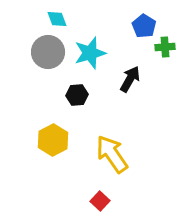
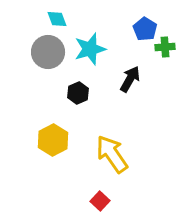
blue pentagon: moved 1 px right, 3 px down
cyan star: moved 4 px up
black hexagon: moved 1 px right, 2 px up; rotated 20 degrees counterclockwise
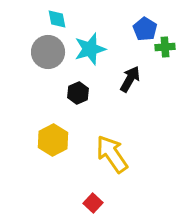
cyan diamond: rotated 10 degrees clockwise
red square: moved 7 px left, 2 px down
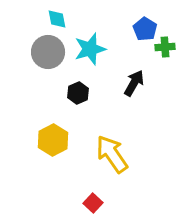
black arrow: moved 4 px right, 4 px down
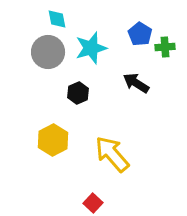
blue pentagon: moved 5 px left, 5 px down
cyan star: moved 1 px right, 1 px up
black arrow: moved 2 px right; rotated 88 degrees counterclockwise
yellow arrow: rotated 6 degrees counterclockwise
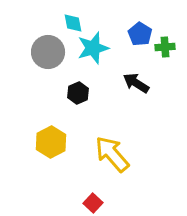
cyan diamond: moved 16 px right, 4 px down
cyan star: moved 2 px right
yellow hexagon: moved 2 px left, 2 px down
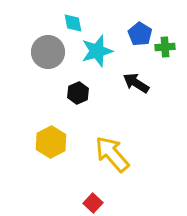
cyan star: moved 4 px right, 3 px down
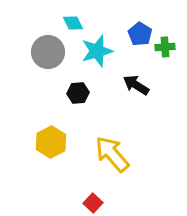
cyan diamond: rotated 15 degrees counterclockwise
black arrow: moved 2 px down
black hexagon: rotated 20 degrees clockwise
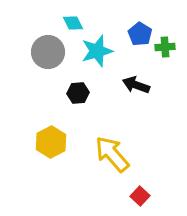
black arrow: rotated 12 degrees counterclockwise
red square: moved 47 px right, 7 px up
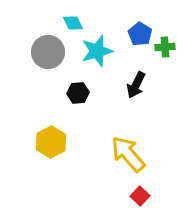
black arrow: rotated 84 degrees counterclockwise
yellow arrow: moved 16 px right
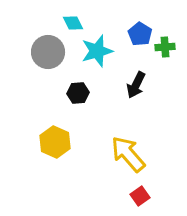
yellow hexagon: moved 4 px right; rotated 8 degrees counterclockwise
red square: rotated 12 degrees clockwise
